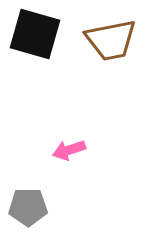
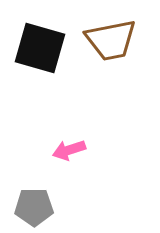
black square: moved 5 px right, 14 px down
gray pentagon: moved 6 px right
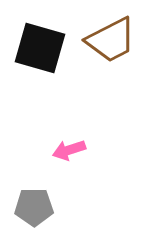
brown trapezoid: rotated 16 degrees counterclockwise
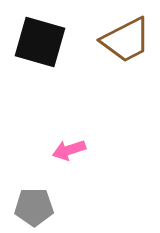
brown trapezoid: moved 15 px right
black square: moved 6 px up
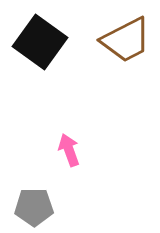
black square: rotated 20 degrees clockwise
pink arrow: rotated 88 degrees clockwise
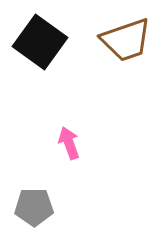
brown trapezoid: rotated 8 degrees clockwise
pink arrow: moved 7 px up
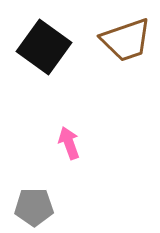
black square: moved 4 px right, 5 px down
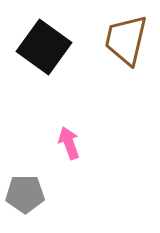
brown trapezoid: rotated 122 degrees clockwise
gray pentagon: moved 9 px left, 13 px up
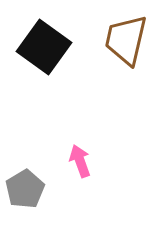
pink arrow: moved 11 px right, 18 px down
gray pentagon: moved 5 px up; rotated 30 degrees counterclockwise
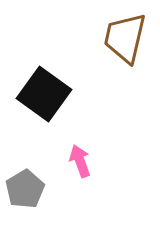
brown trapezoid: moved 1 px left, 2 px up
black square: moved 47 px down
